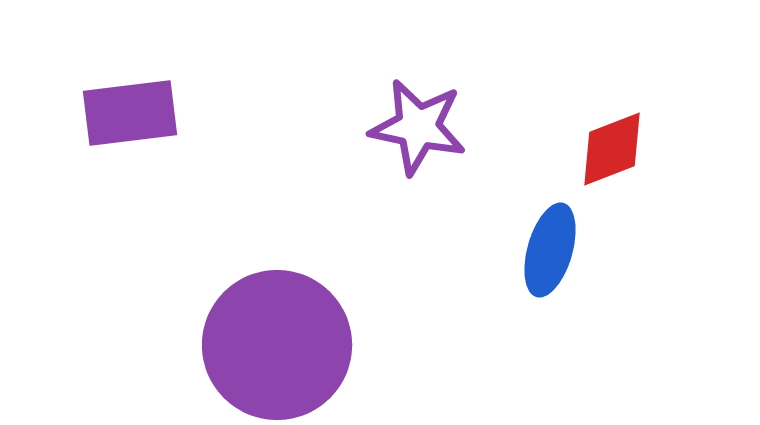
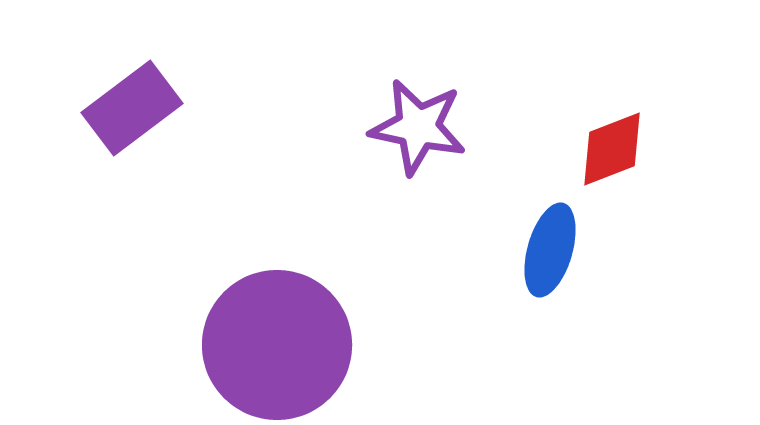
purple rectangle: moved 2 px right, 5 px up; rotated 30 degrees counterclockwise
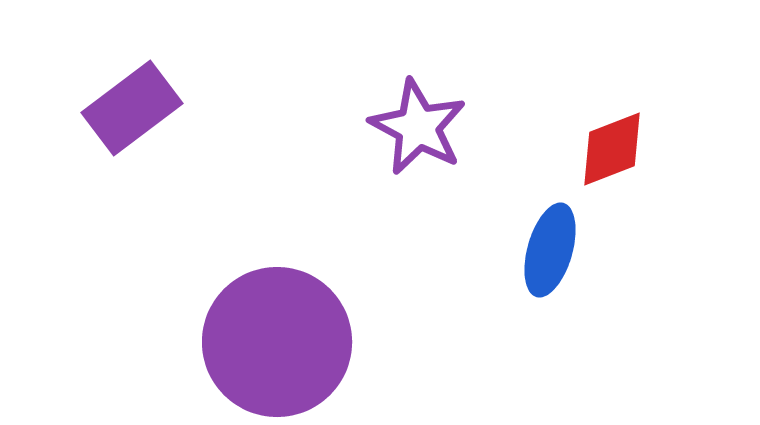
purple star: rotated 16 degrees clockwise
purple circle: moved 3 px up
